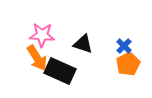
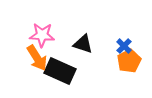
orange pentagon: moved 1 px right, 3 px up
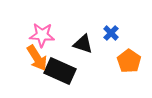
blue cross: moved 13 px left, 13 px up
orange pentagon: rotated 10 degrees counterclockwise
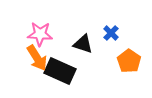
pink star: moved 2 px left, 1 px up
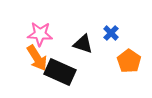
black rectangle: moved 1 px down
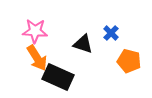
pink star: moved 5 px left, 3 px up
orange pentagon: rotated 20 degrees counterclockwise
black rectangle: moved 2 px left, 5 px down
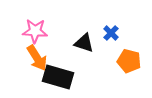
black triangle: moved 1 px right, 1 px up
black rectangle: rotated 8 degrees counterclockwise
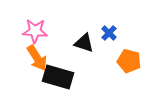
blue cross: moved 2 px left
